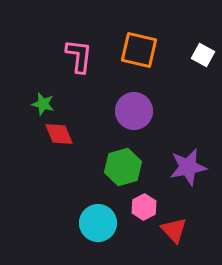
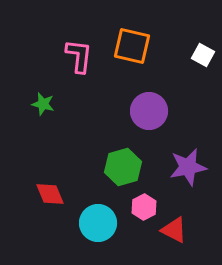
orange square: moved 7 px left, 4 px up
purple circle: moved 15 px right
red diamond: moved 9 px left, 60 px down
red triangle: rotated 20 degrees counterclockwise
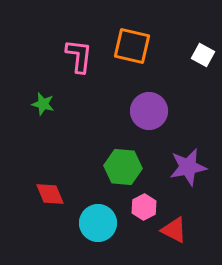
green hexagon: rotated 21 degrees clockwise
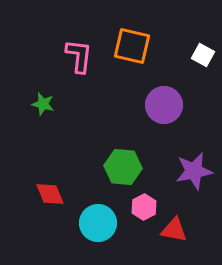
purple circle: moved 15 px right, 6 px up
purple star: moved 6 px right, 4 px down
red triangle: rotated 16 degrees counterclockwise
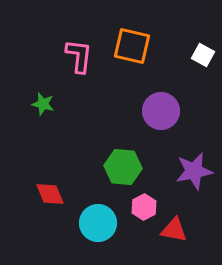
purple circle: moved 3 px left, 6 px down
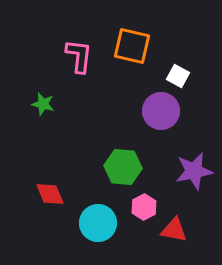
white square: moved 25 px left, 21 px down
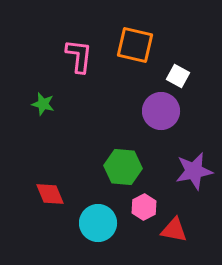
orange square: moved 3 px right, 1 px up
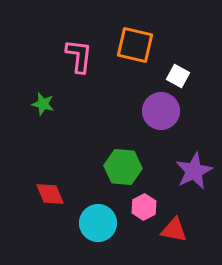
purple star: rotated 15 degrees counterclockwise
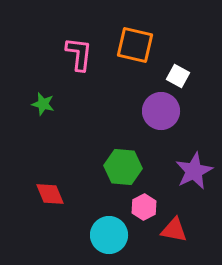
pink L-shape: moved 2 px up
cyan circle: moved 11 px right, 12 px down
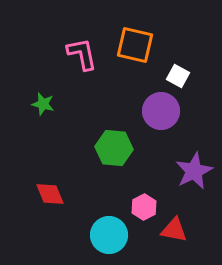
pink L-shape: moved 3 px right; rotated 18 degrees counterclockwise
green hexagon: moved 9 px left, 19 px up
